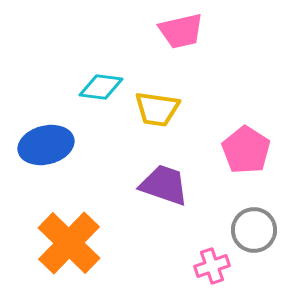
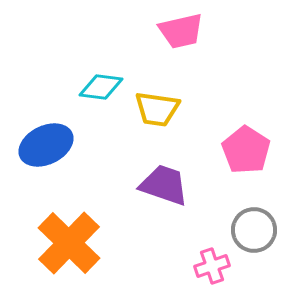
blue ellipse: rotated 12 degrees counterclockwise
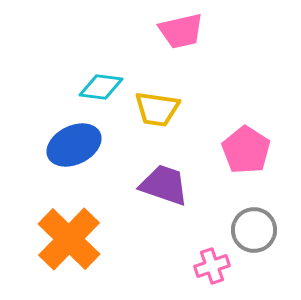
blue ellipse: moved 28 px right
orange cross: moved 4 px up
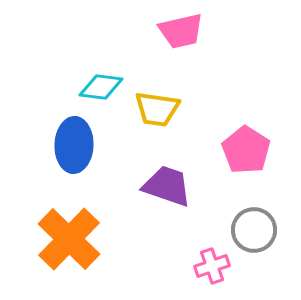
blue ellipse: rotated 62 degrees counterclockwise
purple trapezoid: moved 3 px right, 1 px down
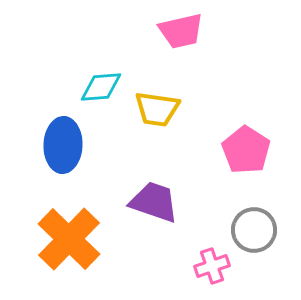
cyan diamond: rotated 12 degrees counterclockwise
blue ellipse: moved 11 px left
purple trapezoid: moved 13 px left, 16 px down
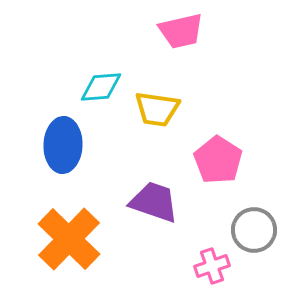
pink pentagon: moved 28 px left, 10 px down
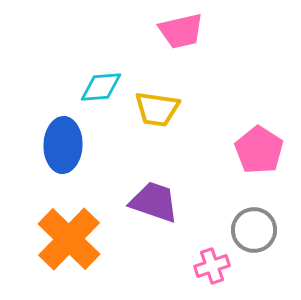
pink pentagon: moved 41 px right, 10 px up
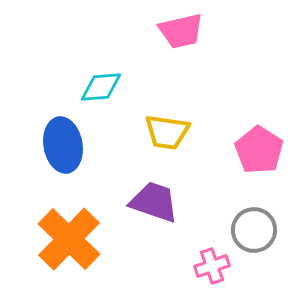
yellow trapezoid: moved 10 px right, 23 px down
blue ellipse: rotated 12 degrees counterclockwise
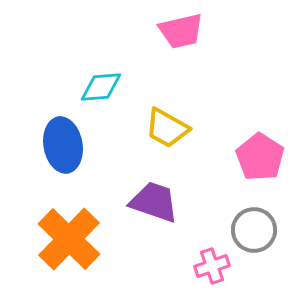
yellow trapezoid: moved 4 px up; rotated 21 degrees clockwise
pink pentagon: moved 1 px right, 7 px down
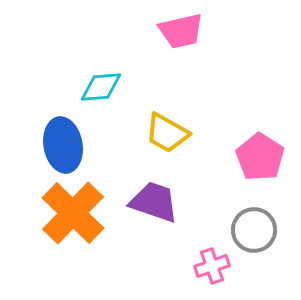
yellow trapezoid: moved 5 px down
orange cross: moved 4 px right, 26 px up
